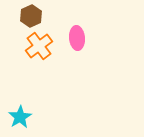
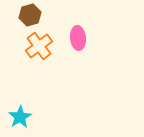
brown hexagon: moved 1 px left, 1 px up; rotated 10 degrees clockwise
pink ellipse: moved 1 px right
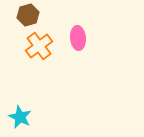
brown hexagon: moved 2 px left
cyan star: rotated 15 degrees counterclockwise
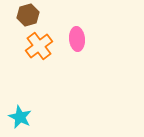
pink ellipse: moved 1 px left, 1 px down
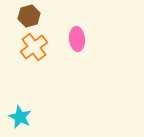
brown hexagon: moved 1 px right, 1 px down
orange cross: moved 5 px left, 1 px down
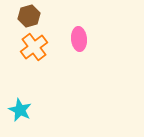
pink ellipse: moved 2 px right
cyan star: moved 7 px up
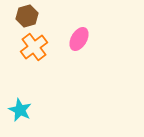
brown hexagon: moved 2 px left
pink ellipse: rotated 35 degrees clockwise
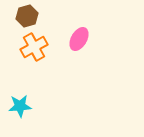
orange cross: rotated 8 degrees clockwise
cyan star: moved 4 px up; rotated 30 degrees counterclockwise
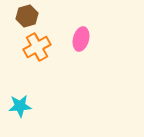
pink ellipse: moved 2 px right; rotated 15 degrees counterclockwise
orange cross: moved 3 px right
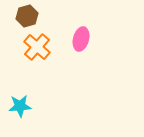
orange cross: rotated 20 degrees counterclockwise
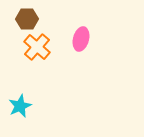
brown hexagon: moved 3 px down; rotated 15 degrees clockwise
cyan star: rotated 20 degrees counterclockwise
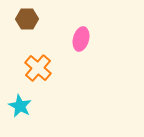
orange cross: moved 1 px right, 21 px down
cyan star: rotated 20 degrees counterclockwise
